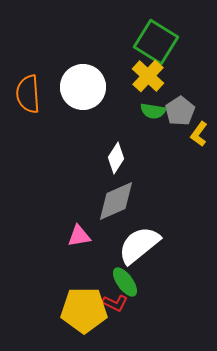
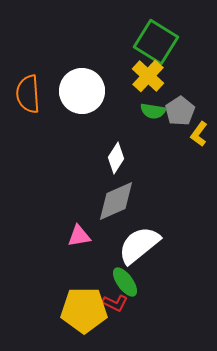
white circle: moved 1 px left, 4 px down
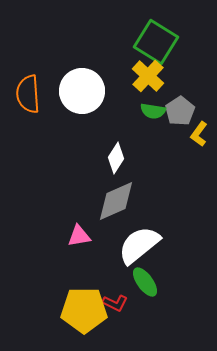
green ellipse: moved 20 px right
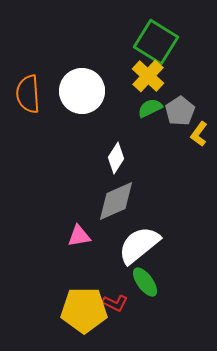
green semicircle: moved 3 px left, 3 px up; rotated 145 degrees clockwise
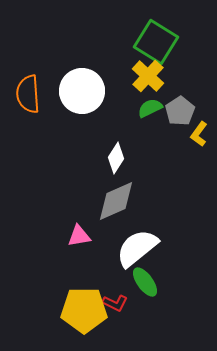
white semicircle: moved 2 px left, 3 px down
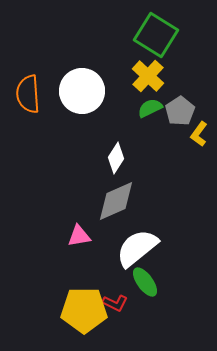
green square: moved 7 px up
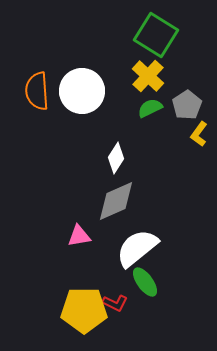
orange semicircle: moved 9 px right, 3 px up
gray pentagon: moved 7 px right, 6 px up
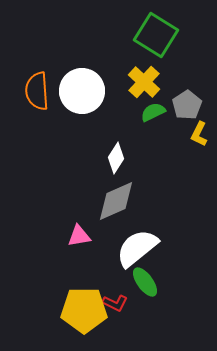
yellow cross: moved 4 px left, 6 px down
green semicircle: moved 3 px right, 4 px down
yellow L-shape: rotated 10 degrees counterclockwise
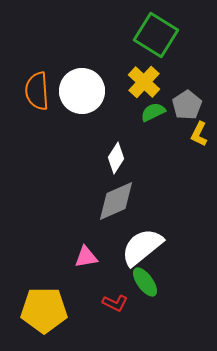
pink triangle: moved 7 px right, 21 px down
white semicircle: moved 5 px right, 1 px up
yellow pentagon: moved 40 px left
